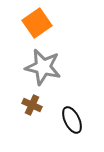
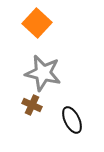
orange square: rotated 12 degrees counterclockwise
gray star: moved 6 px down
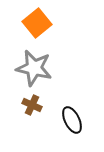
orange square: rotated 8 degrees clockwise
gray star: moved 9 px left, 5 px up
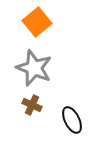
orange square: moved 1 px up
gray star: rotated 9 degrees clockwise
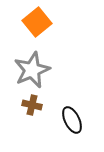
gray star: moved 2 px left, 2 px down; rotated 27 degrees clockwise
brown cross: rotated 12 degrees counterclockwise
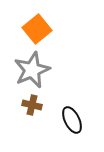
orange square: moved 7 px down
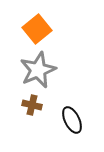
gray star: moved 6 px right
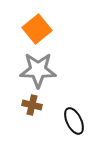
gray star: rotated 24 degrees clockwise
black ellipse: moved 2 px right, 1 px down
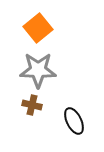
orange square: moved 1 px right, 1 px up
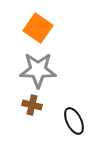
orange square: rotated 16 degrees counterclockwise
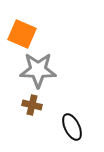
orange square: moved 16 px left, 6 px down; rotated 12 degrees counterclockwise
black ellipse: moved 2 px left, 6 px down
